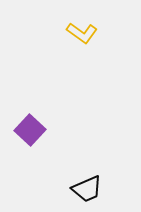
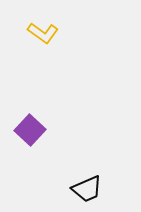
yellow L-shape: moved 39 px left
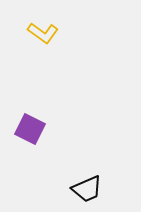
purple square: moved 1 px up; rotated 16 degrees counterclockwise
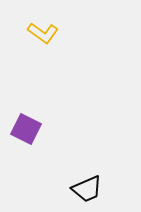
purple square: moved 4 px left
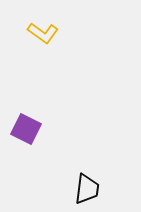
black trapezoid: rotated 60 degrees counterclockwise
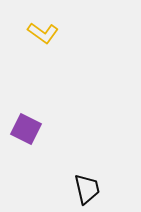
black trapezoid: rotated 20 degrees counterclockwise
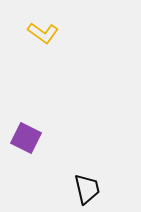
purple square: moved 9 px down
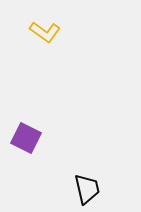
yellow L-shape: moved 2 px right, 1 px up
